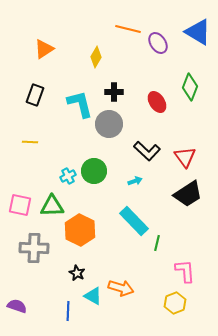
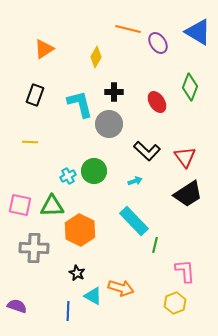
green line: moved 2 px left, 2 px down
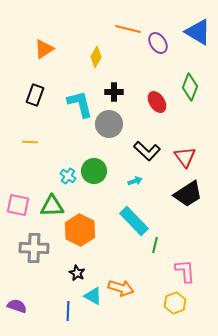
cyan cross: rotated 28 degrees counterclockwise
pink square: moved 2 px left
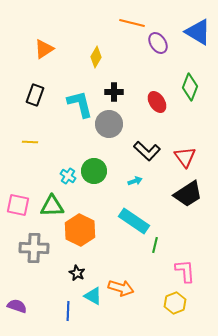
orange line: moved 4 px right, 6 px up
cyan rectangle: rotated 12 degrees counterclockwise
